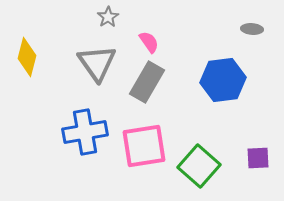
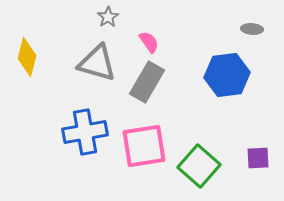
gray triangle: rotated 39 degrees counterclockwise
blue hexagon: moved 4 px right, 5 px up
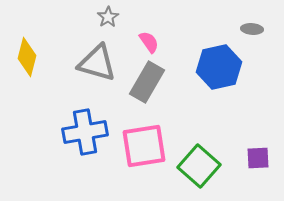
blue hexagon: moved 8 px left, 8 px up; rotated 6 degrees counterclockwise
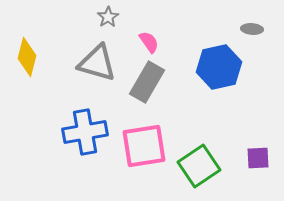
green square: rotated 15 degrees clockwise
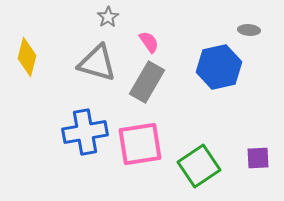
gray ellipse: moved 3 px left, 1 px down
pink square: moved 4 px left, 2 px up
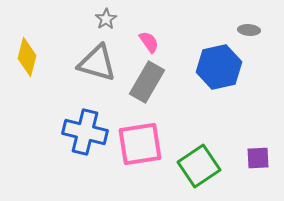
gray star: moved 2 px left, 2 px down
blue cross: rotated 24 degrees clockwise
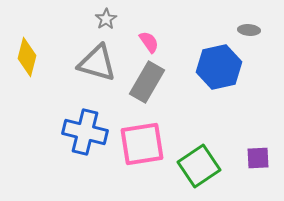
pink square: moved 2 px right
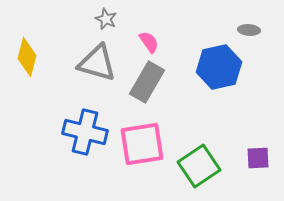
gray star: rotated 15 degrees counterclockwise
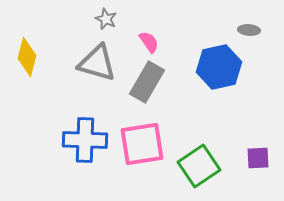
blue cross: moved 8 px down; rotated 12 degrees counterclockwise
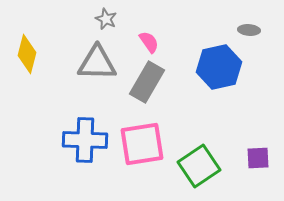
yellow diamond: moved 3 px up
gray triangle: rotated 15 degrees counterclockwise
